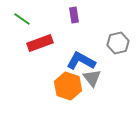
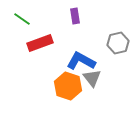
purple rectangle: moved 1 px right, 1 px down
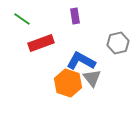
red rectangle: moved 1 px right
orange hexagon: moved 3 px up
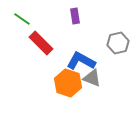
red rectangle: rotated 65 degrees clockwise
gray triangle: rotated 30 degrees counterclockwise
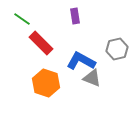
gray hexagon: moved 1 px left, 6 px down
orange hexagon: moved 22 px left
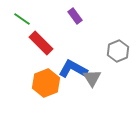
purple rectangle: rotated 28 degrees counterclockwise
gray hexagon: moved 1 px right, 2 px down; rotated 10 degrees counterclockwise
blue L-shape: moved 8 px left, 8 px down
gray triangle: rotated 36 degrees clockwise
orange hexagon: rotated 20 degrees clockwise
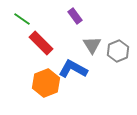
gray triangle: moved 33 px up
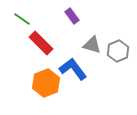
purple rectangle: moved 3 px left
gray triangle: rotated 42 degrees counterclockwise
blue L-shape: rotated 24 degrees clockwise
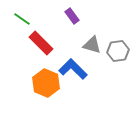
gray hexagon: rotated 15 degrees clockwise
blue L-shape: rotated 8 degrees counterclockwise
orange hexagon: rotated 16 degrees counterclockwise
